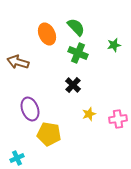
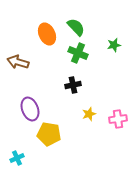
black cross: rotated 35 degrees clockwise
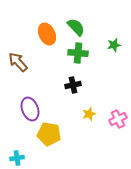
green cross: rotated 18 degrees counterclockwise
brown arrow: rotated 30 degrees clockwise
pink cross: rotated 18 degrees counterclockwise
cyan cross: rotated 16 degrees clockwise
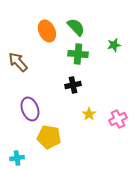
orange ellipse: moved 3 px up
green cross: moved 1 px down
yellow star: rotated 16 degrees counterclockwise
yellow pentagon: moved 3 px down
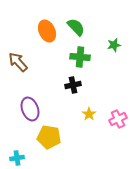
green cross: moved 2 px right, 3 px down
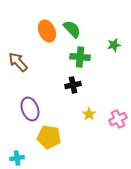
green semicircle: moved 4 px left, 2 px down
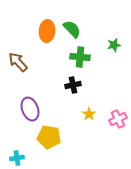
orange ellipse: rotated 30 degrees clockwise
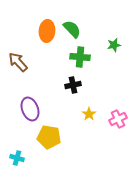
cyan cross: rotated 24 degrees clockwise
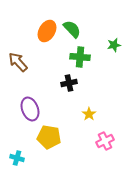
orange ellipse: rotated 25 degrees clockwise
black cross: moved 4 px left, 2 px up
pink cross: moved 13 px left, 22 px down
